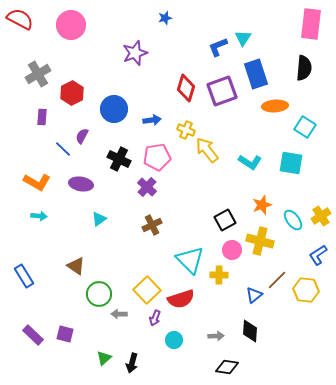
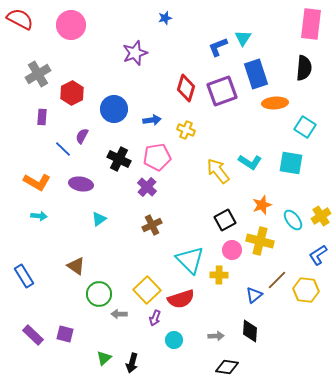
orange ellipse at (275, 106): moved 3 px up
yellow arrow at (207, 150): moved 11 px right, 21 px down
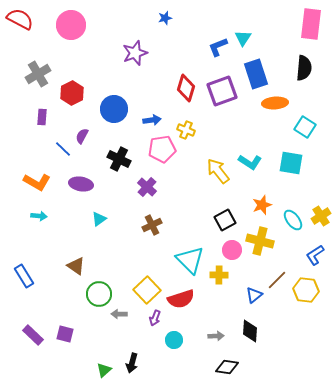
pink pentagon at (157, 157): moved 5 px right, 8 px up
blue L-shape at (318, 255): moved 3 px left
green triangle at (104, 358): moved 12 px down
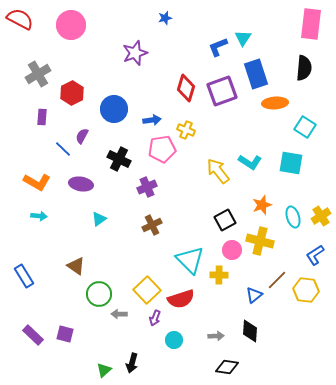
purple cross at (147, 187): rotated 24 degrees clockwise
cyan ellipse at (293, 220): moved 3 px up; rotated 20 degrees clockwise
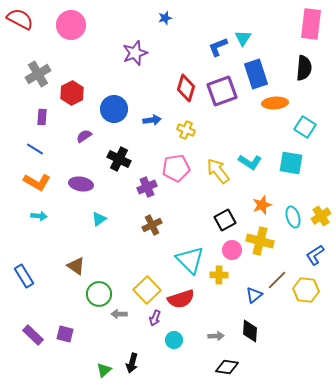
purple semicircle at (82, 136): moved 2 px right; rotated 28 degrees clockwise
blue line at (63, 149): moved 28 px left; rotated 12 degrees counterclockwise
pink pentagon at (162, 149): moved 14 px right, 19 px down
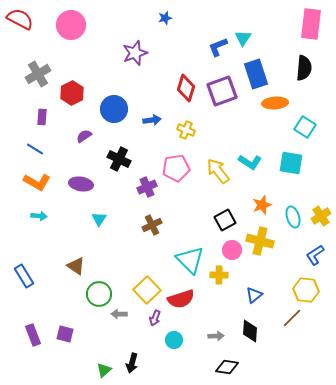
cyan triangle at (99, 219): rotated 21 degrees counterclockwise
brown line at (277, 280): moved 15 px right, 38 px down
purple rectangle at (33, 335): rotated 25 degrees clockwise
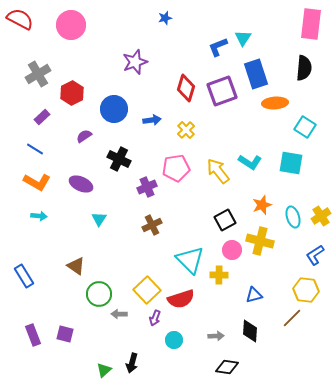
purple star at (135, 53): moved 9 px down
purple rectangle at (42, 117): rotated 42 degrees clockwise
yellow cross at (186, 130): rotated 24 degrees clockwise
purple ellipse at (81, 184): rotated 15 degrees clockwise
blue triangle at (254, 295): rotated 24 degrees clockwise
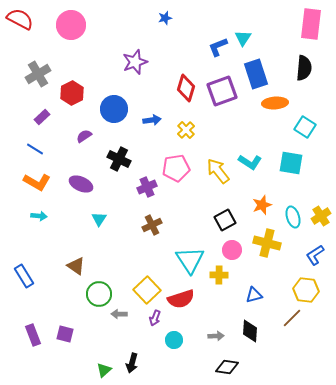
yellow cross at (260, 241): moved 7 px right, 2 px down
cyan triangle at (190, 260): rotated 12 degrees clockwise
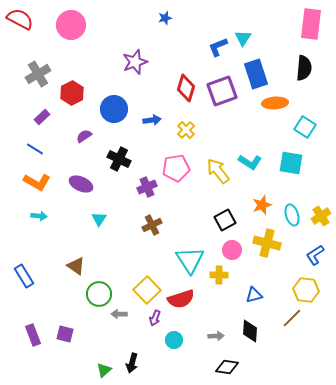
cyan ellipse at (293, 217): moved 1 px left, 2 px up
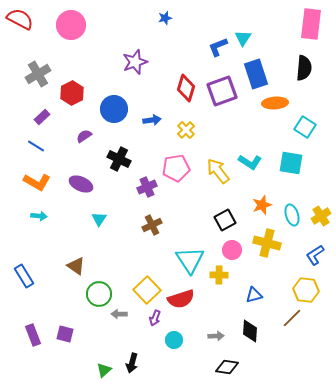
blue line at (35, 149): moved 1 px right, 3 px up
